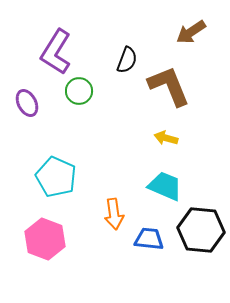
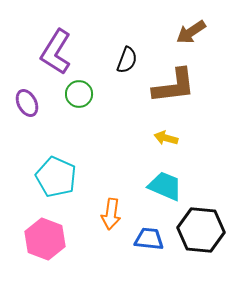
brown L-shape: moved 5 px right; rotated 105 degrees clockwise
green circle: moved 3 px down
orange arrow: moved 3 px left; rotated 16 degrees clockwise
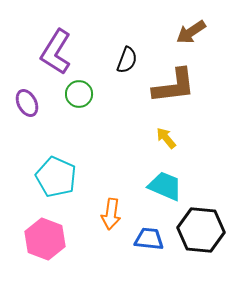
yellow arrow: rotated 35 degrees clockwise
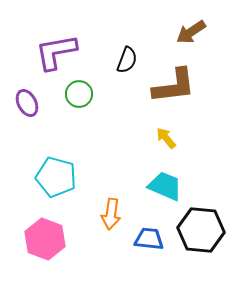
purple L-shape: rotated 48 degrees clockwise
cyan pentagon: rotated 9 degrees counterclockwise
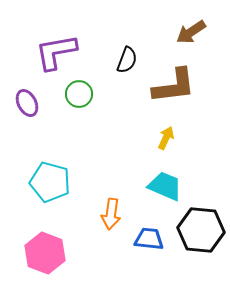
yellow arrow: rotated 65 degrees clockwise
cyan pentagon: moved 6 px left, 5 px down
pink hexagon: moved 14 px down
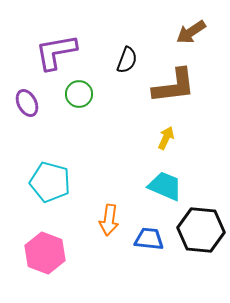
orange arrow: moved 2 px left, 6 px down
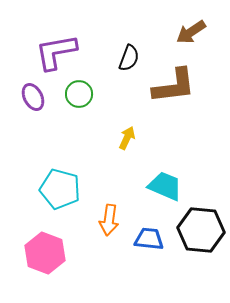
black semicircle: moved 2 px right, 2 px up
purple ellipse: moved 6 px right, 6 px up
yellow arrow: moved 39 px left
cyan pentagon: moved 10 px right, 7 px down
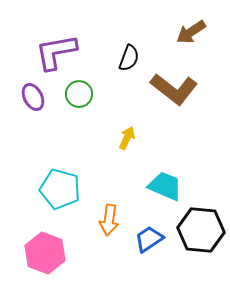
brown L-shape: moved 3 px down; rotated 45 degrees clockwise
blue trapezoid: rotated 40 degrees counterclockwise
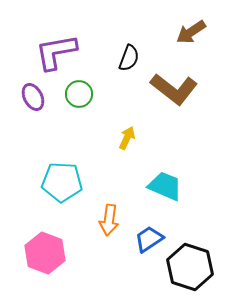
cyan pentagon: moved 2 px right, 7 px up; rotated 12 degrees counterclockwise
black hexagon: moved 11 px left, 37 px down; rotated 12 degrees clockwise
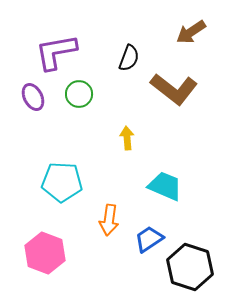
yellow arrow: rotated 30 degrees counterclockwise
